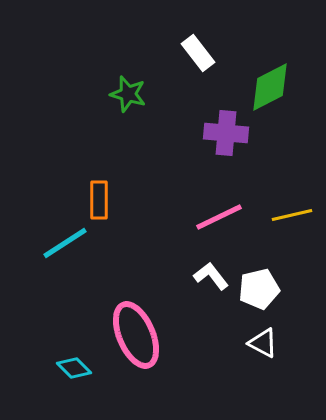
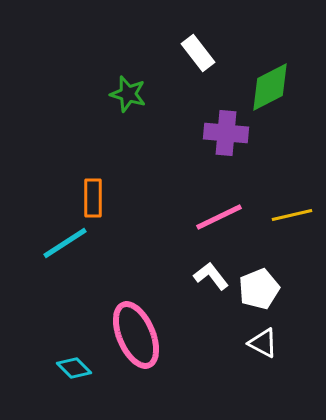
orange rectangle: moved 6 px left, 2 px up
white pentagon: rotated 9 degrees counterclockwise
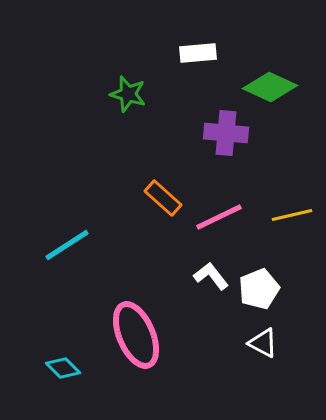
white rectangle: rotated 57 degrees counterclockwise
green diamond: rotated 52 degrees clockwise
orange rectangle: moved 70 px right; rotated 48 degrees counterclockwise
cyan line: moved 2 px right, 2 px down
cyan diamond: moved 11 px left
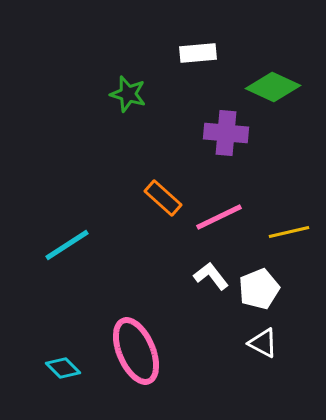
green diamond: moved 3 px right
yellow line: moved 3 px left, 17 px down
pink ellipse: moved 16 px down
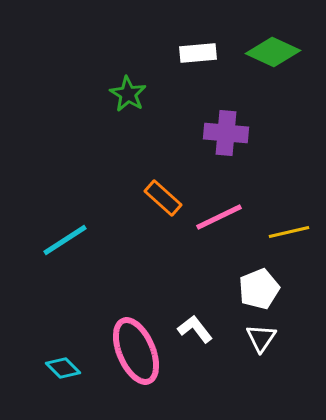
green diamond: moved 35 px up
green star: rotated 15 degrees clockwise
cyan line: moved 2 px left, 5 px up
white L-shape: moved 16 px left, 53 px down
white triangle: moved 2 px left, 5 px up; rotated 36 degrees clockwise
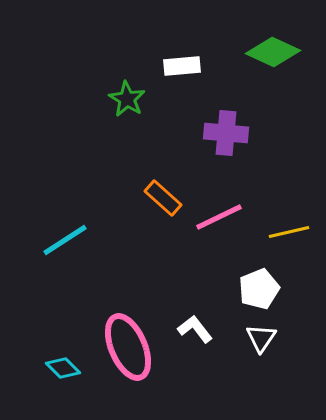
white rectangle: moved 16 px left, 13 px down
green star: moved 1 px left, 5 px down
pink ellipse: moved 8 px left, 4 px up
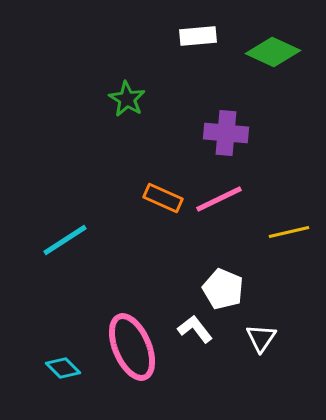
white rectangle: moved 16 px right, 30 px up
orange rectangle: rotated 18 degrees counterclockwise
pink line: moved 18 px up
white pentagon: moved 36 px left; rotated 27 degrees counterclockwise
pink ellipse: moved 4 px right
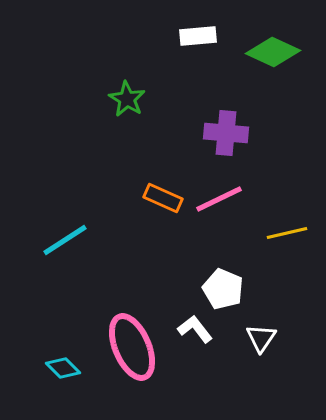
yellow line: moved 2 px left, 1 px down
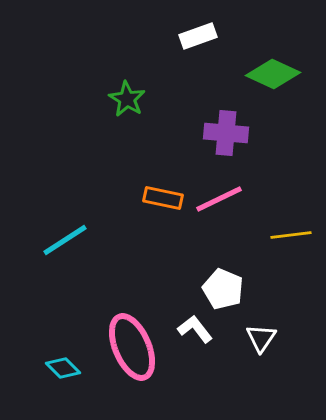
white rectangle: rotated 15 degrees counterclockwise
green diamond: moved 22 px down
orange rectangle: rotated 12 degrees counterclockwise
yellow line: moved 4 px right, 2 px down; rotated 6 degrees clockwise
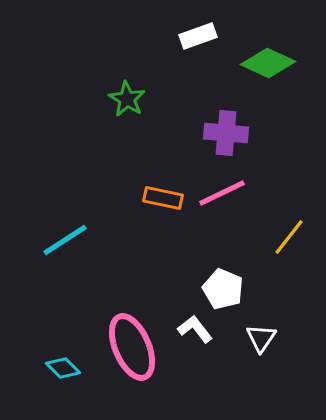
green diamond: moved 5 px left, 11 px up
pink line: moved 3 px right, 6 px up
yellow line: moved 2 px left, 2 px down; rotated 45 degrees counterclockwise
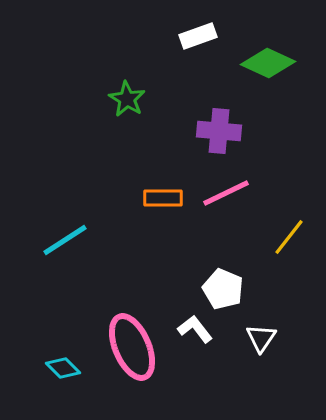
purple cross: moved 7 px left, 2 px up
pink line: moved 4 px right
orange rectangle: rotated 12 degrees counterclockwise
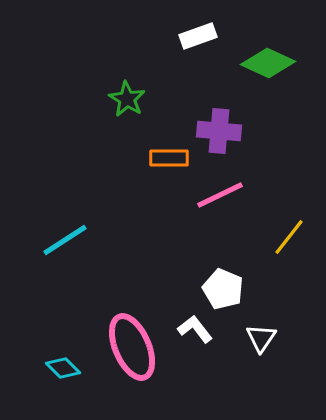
pink line: moved 6 px left, 2 px down
orange rectangle: moved 6 px right, 40 px up
